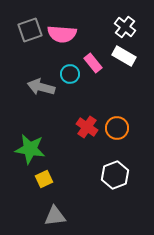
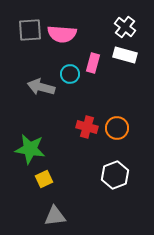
gray square: rotated 15 degrees clockwise
white rectangle: moved 1 px right, 1 px up; rotated 15 degrees counterclockwise
pink rectangle: rotated 54 degrees clockwise
red cross: rotated 20 degrees counterclockwise
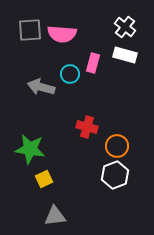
orange circle: moved 18 px down
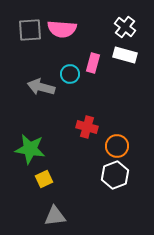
pink semicircle: moved 5 px up
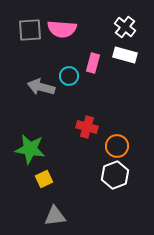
cyan circle: moved 1 px left, 2 px down
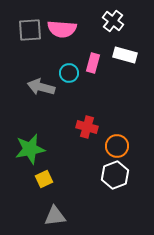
white cross: moved 12 px left, 6 px up
cyan circle: moved 3 px up
green star: rotated 20 degrees counterclockwise
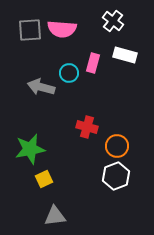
white hexagon: moved 1 px right, 1 px down
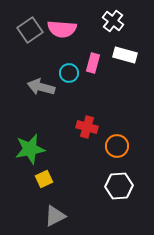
gray square: rotated 30 degrees counterclockwise
white hexagon: moved 3 px right, 10 px down; rotated 16 degrees clockwise
gray triangle: rotated 20 degrees counterclockwise
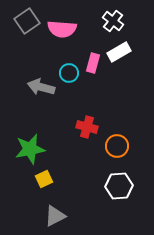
gray square: moved 3 px left, 9 px up
white rectangle: moved 6 px left, 3 px up; rotated 45 degrees counterclockwise
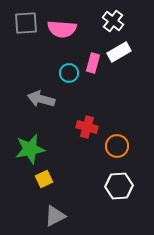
gray square: moved 1 px left, 2 px down; rotated 30 degrees clockwise
gray arrow: moved 12 px down
